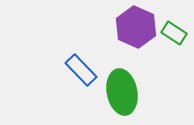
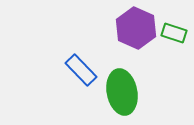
purple hexagon: moved 1 px down
green rectangle: rotated 15 degrees counterclockwise
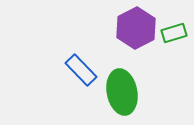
purple hexagon: rotated 9 degrees clockwise
green rectangle: rotated 35 degrees counterclockwise
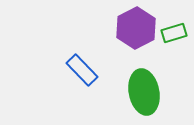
blue rectangle: moved 1 px right
green ellipse: moved 22 px right
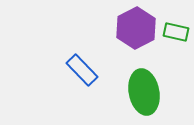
green rectangle: moved 2 px right, 1 px up; rotated 30 degrees clockwise
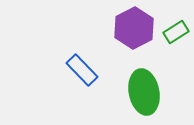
purple hexagon: moved 2 px left
green rectangle: rotated 45 degrees counterclockwise
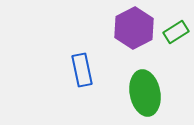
blue rectangle: rotated 32 degrees clockwise
green ellipse: moved 1 px right, 1 px down
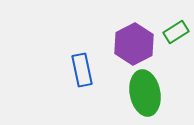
purple hexagon: moved 16 px down
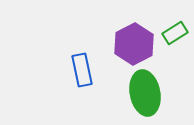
green rectangle: moved 1 px left, 1 px down
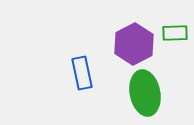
green rectangle: rotated 30 degrees clockwise
blue rectangle: moved 3 px down
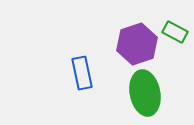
green rectangle: moved 1 px up; rotated 30 degrees clockwise
purple hexagon: moved 3 px right; rotated 9 degrees clockwise
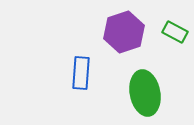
purple hexagon: moved 13 px left, 12 px up
blue rectangle: moved 1 px left; rotated 16 degrees clockwise
